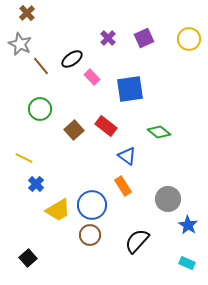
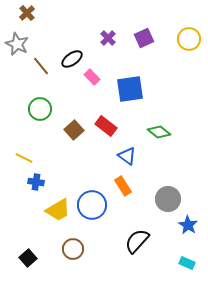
gray star: moved 3 px left
blue cross: moved 2 px up; rotated 35 degrees counterclockwise
brown circle: moved 17 px left, 14 px down
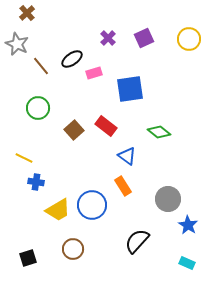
pink rectangle: moved 2 px right, 4 px up; rotated 63 degrees counterclockwise
green circle: moved 2 px left, 1 px up
black square: rotated 24 degrees clockwise
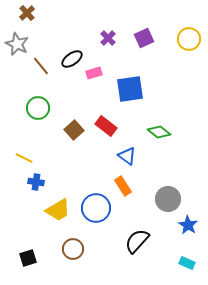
blue circle: moved 4 px right, 3 px down
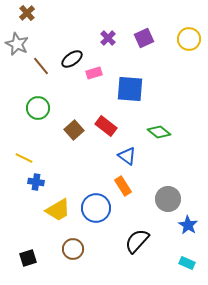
blue square: rotated 12 degrees clockwise
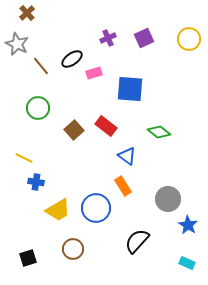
purple cross: rotated 21 degrees clockwise
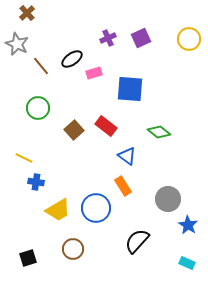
purple square: moved 3 px left
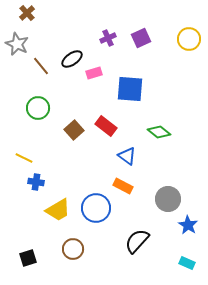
orange rectangle: rotated 30 degrees counterclockwise
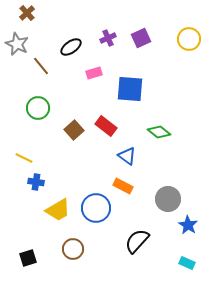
black ellipse: moved 1 px left, 12 px up
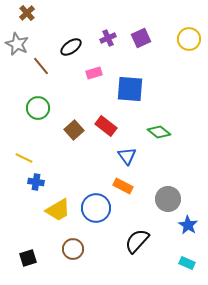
blue triangle: rotated 18 degrees clockwise
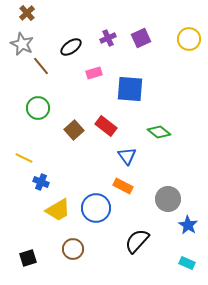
gray star: moved 5 px right
blue cross: moved 5 px right; rotated 14 degrees clockwise
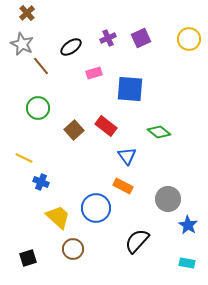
yellow trapezoid: moved 7 px down; rotated 108 degrees counterclockwise
cyan rectangle: rotated 14 degrees counterclockwise
